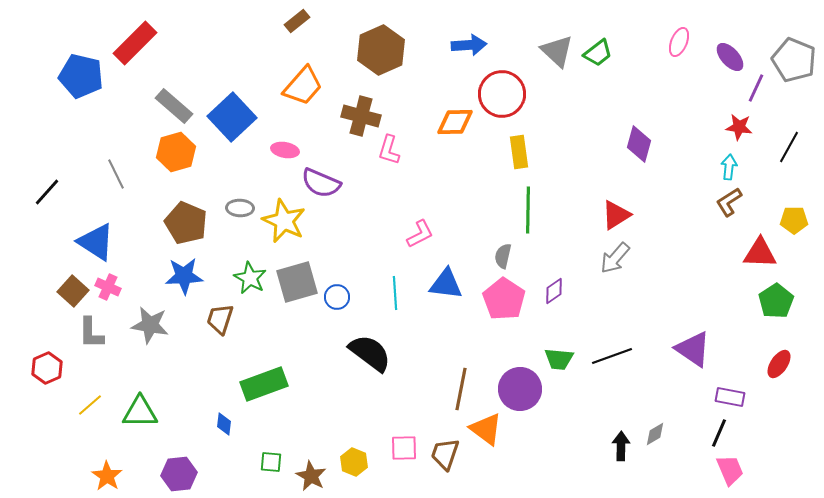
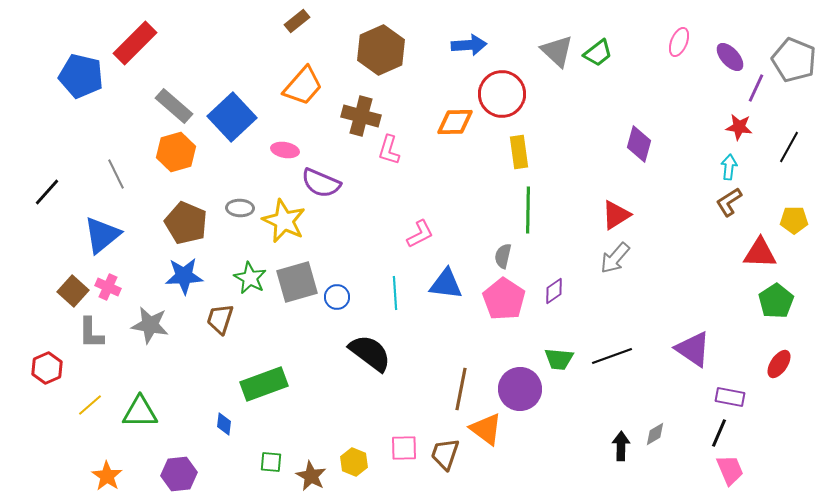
blue triangle at (96, 242): moved 6 px right, 7 px up; rotated 48 degrees clockwise
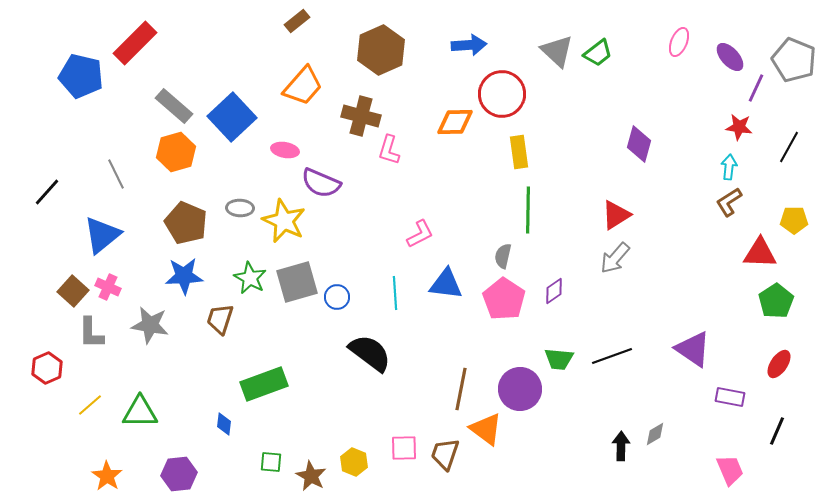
black line at (719, 433): moved 58 px right, 2 px up
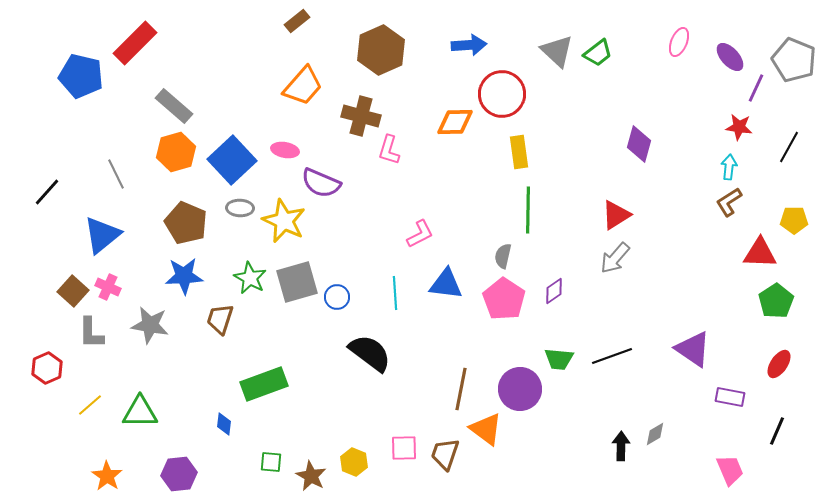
blue square at (232, 117): moved 43 px down
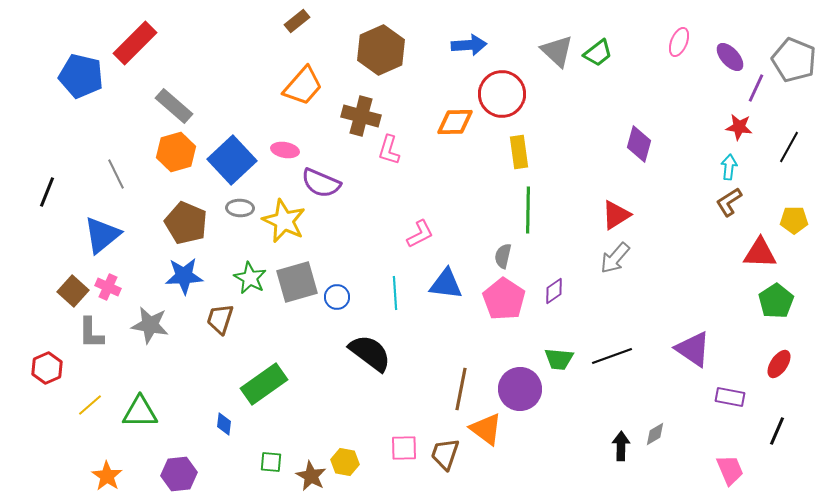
black line at (47, 192): rotated 20 degrees counterclockwise
green rectangle at (264, 384): rotated 15 degrees counterclockwise
yellow hexagon at (354, 462): moved 9 px left; rotated 12 degrees counterclockwise
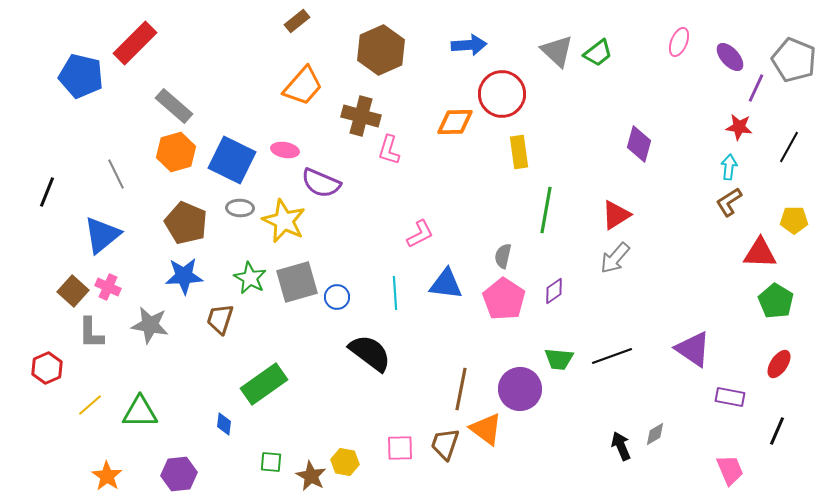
blue square at (232, 160): rotated 21 degrees counterclockwise
green line at (528, 210): moved 18 px right; rotated 9 degrees clockwise
green pentagon at (776, 301): rotated 8 degrees counterclockwise
black arrow at (621, 446): rotated 24 degrees counterclockwise
pink square at (404, 448): moved 4 px left
brown trapezoid at (445, 454): moved 10 px up
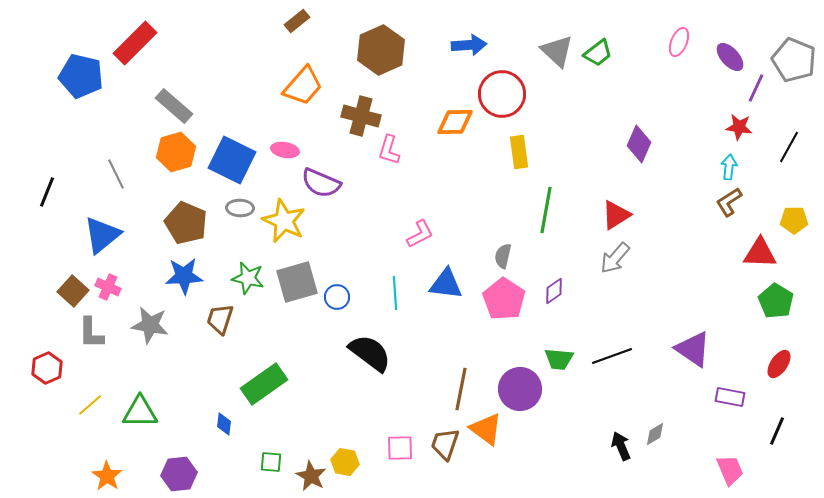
purple diamond at (639, 144): rotated 9 degrees clockwise
green star at (250, 278): moved 2 px left; rotated 16 degrees counterclockwise
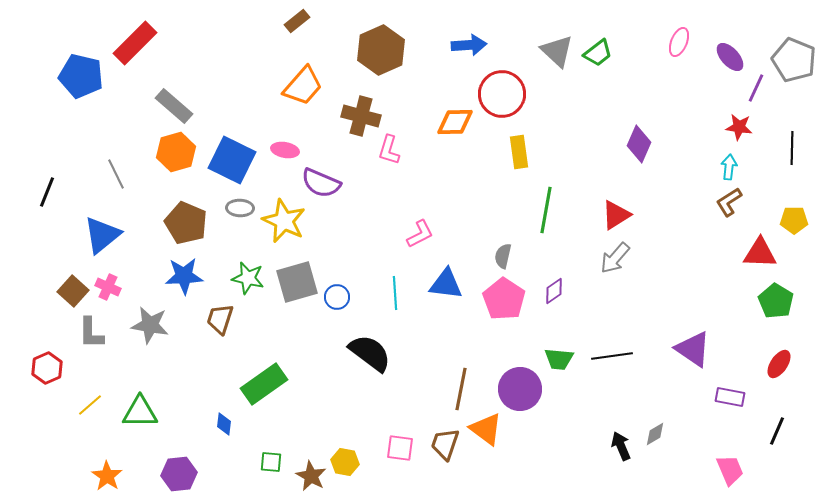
black line at (789, 147): moved 3 px right, 1 px down; rotated 28 degrees counterclockwise
black line at (612, 356): rotated 12 degrees clockwise
pink square at (400, 448): rotated 8 degrees clockwise
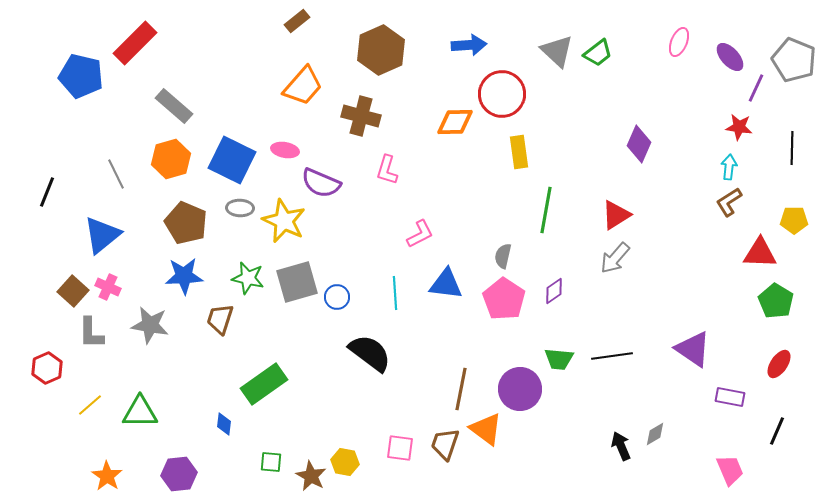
pink L-shape at (389, 150): moved 2 px left, 20 px down
orange hexagon at (176, 152): moved 5 px left, 7 px down
